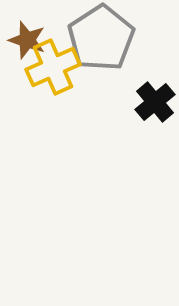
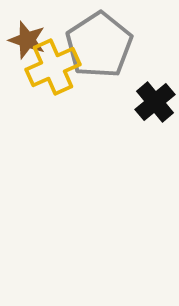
gray pentagon: moved 2 px left, 7 px down
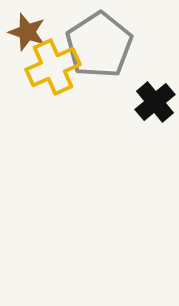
brown star: moved 8 px up
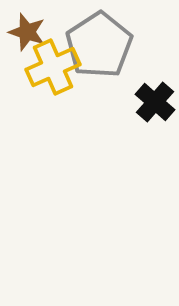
black cross: rotated 9 degrees counterclockwise
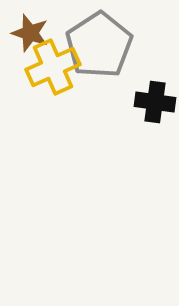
brown star: moved 3 px right, 1 px down
black cross: rotated 33 degrees counterclockwise
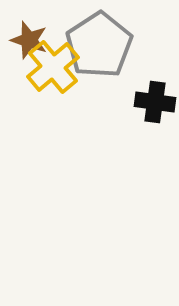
brown star: moved 1 px left, 7 px down
yellow cross: rotated 16 degrees counterclockwise
